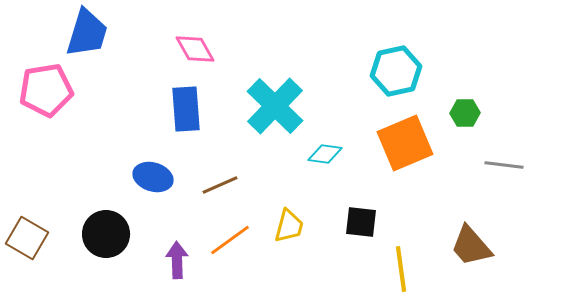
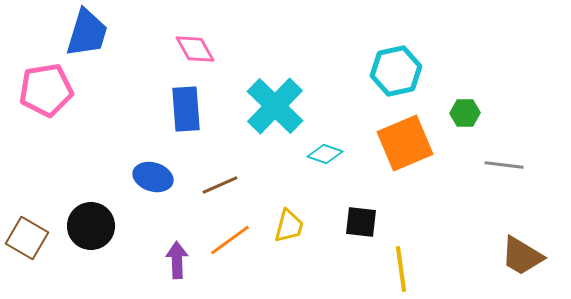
cyan diamond: rotated 12 degrees clockwise
black circle: moved 15 px left, 8 px up
brown trapezoid: moved 51 px right, 10 px down; rotated 18 degrees counterclockwise
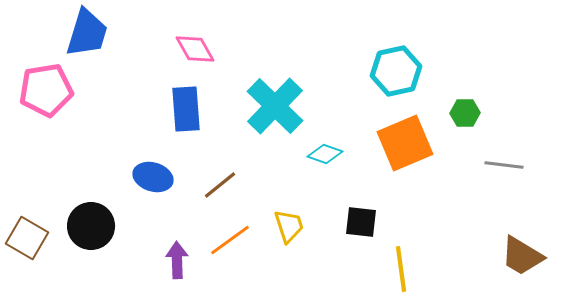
brown line: rotated 15 degrees counterclockwise
yellow trapezoid: rotated 33 degrees counterclockwise
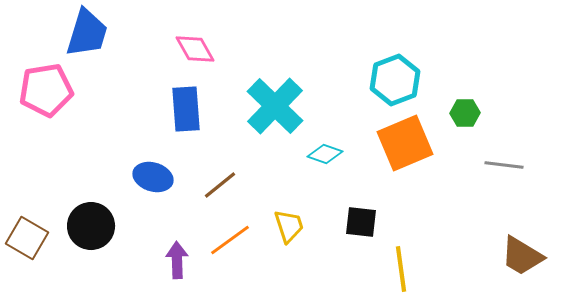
cyan hexagon: moved 1 px left, 9 px down; rotated 9 degrees counterclockwise
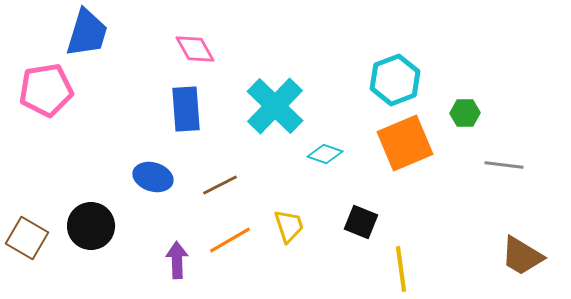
brown line: rotated 12 degrees clockwise
black square: rotated 16 degrees clockwise
orange line: rotated 6 degrees clockwise
